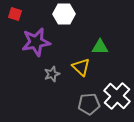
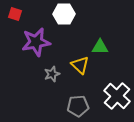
yellow triangle: moved 1 px left, 2 px up
gray pentagon: moved 11 px left, 2 px down
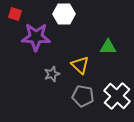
purple star: moved 5 px up; rotated 12 degrees clockwise
green triangle: moved 8 px right
gray pentagon: moved 5 px right, 10 px up; rotated 15 degrees clockwise
